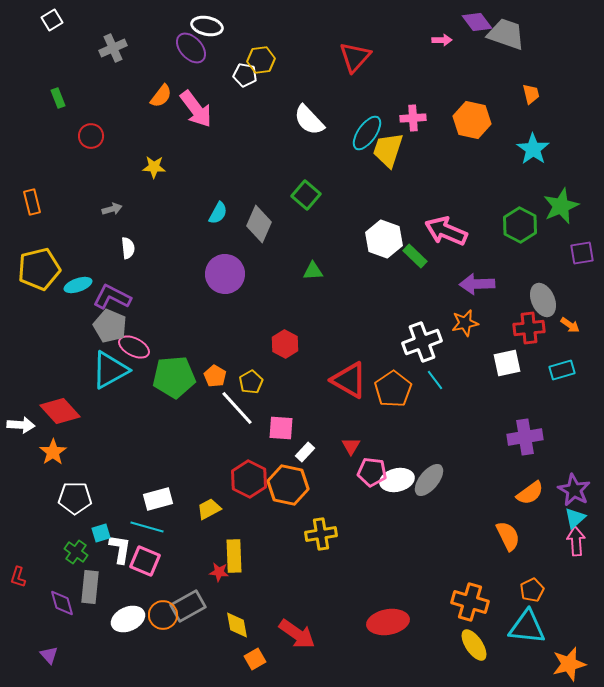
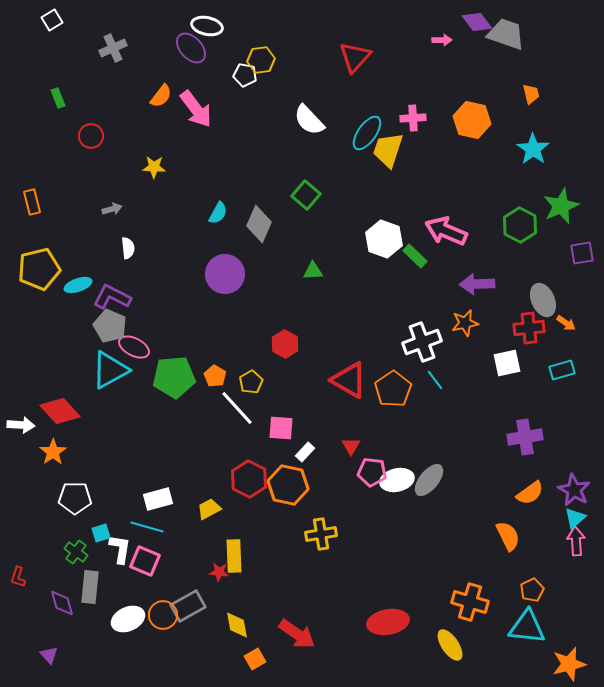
orange arrow at (570, 325): moved 4 px left, 2 px up
yellow ellipse at (474, 645): moved 24 px left
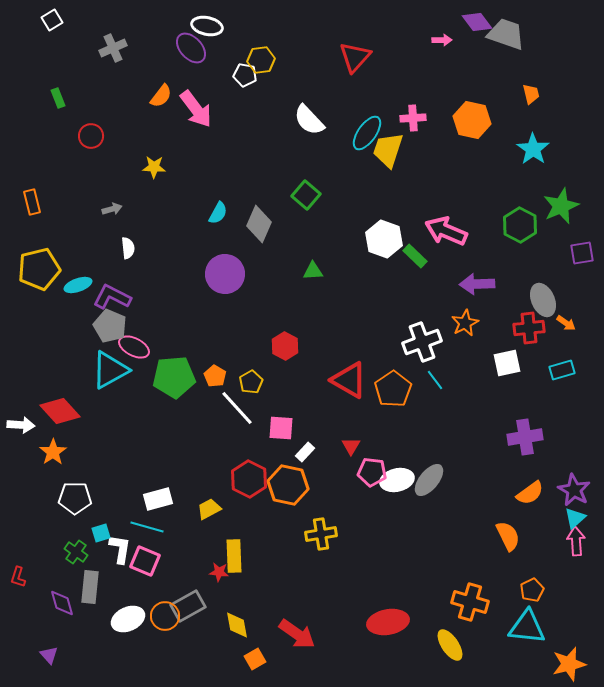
orange star at (465, 323): rotated 16 degrees counterclockwise
red hexagon at (285, 344): moved 2 px down
orange circle at (163, 615): moved 2 px right, 1 px down
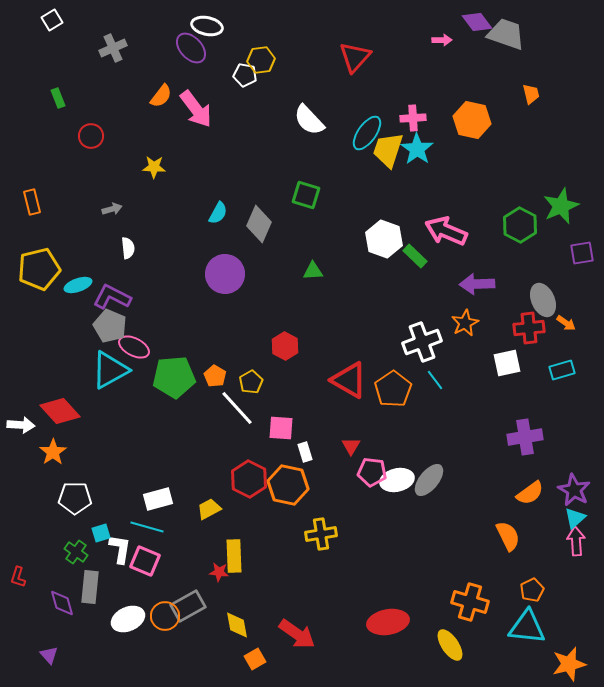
cyan star at (533, 149): moved 116 px left
green square at (306, 195): rotated 24 degrees counterclockwise
white rectangle at (305, 452): rotated 60 degrees counterclockwise
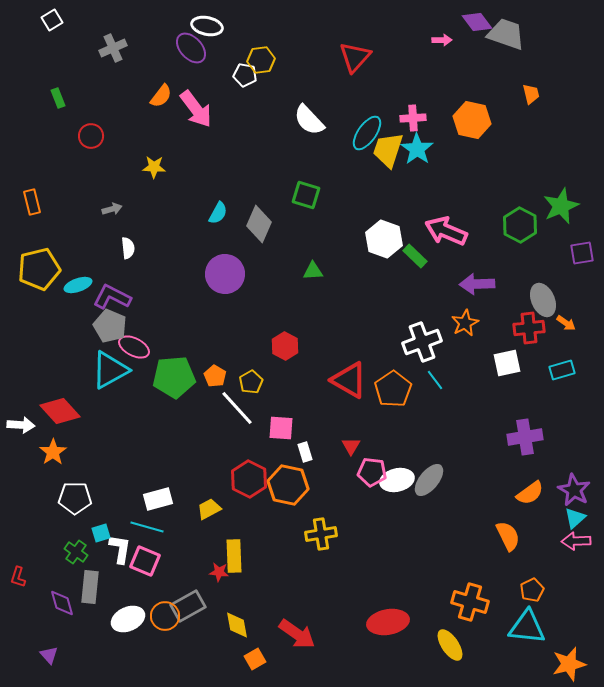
pink arrow at (576, 541): rotated 88 degrees counterclockwise
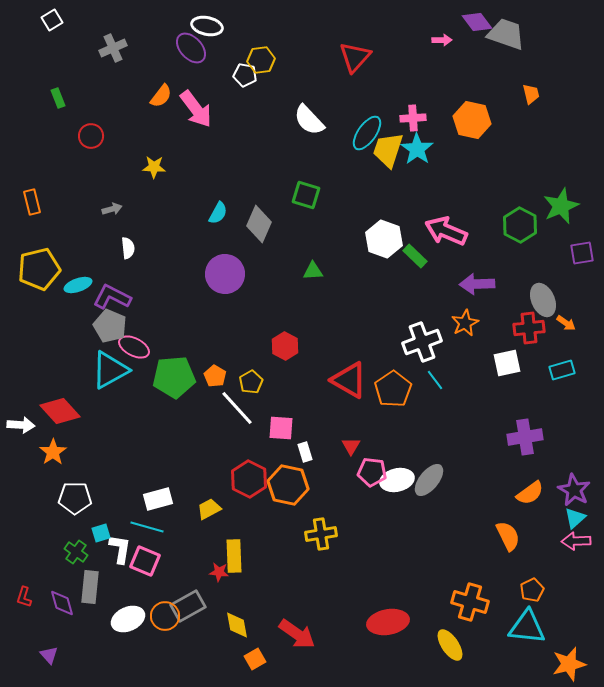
red L-shape at (18, 577): moved 6 px right, 20 px down
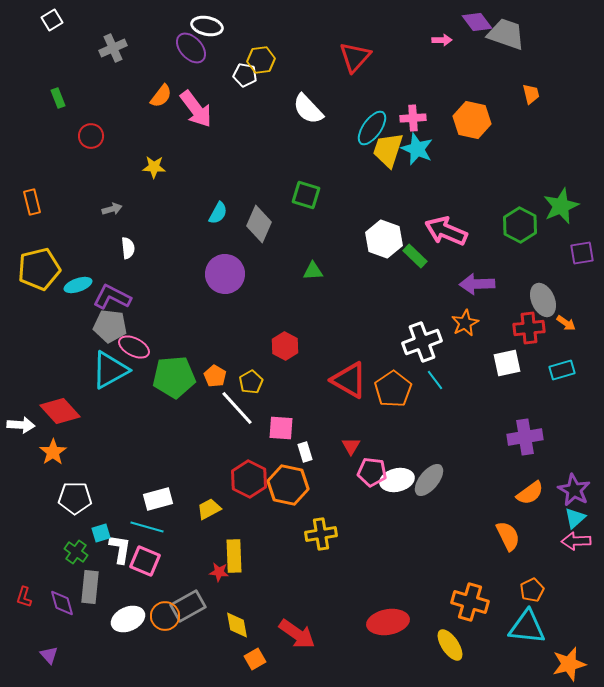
white semicircle at (309, 120): moved 1 px left, 11 px up
cyan ellipse at (367, 133): moved 5 px right, 5 px up
cyan star at (417, 149): rotated 12 degrees counterclockwise
gray pentagon at (110, 326): rotated 16 degrees counterclockwise
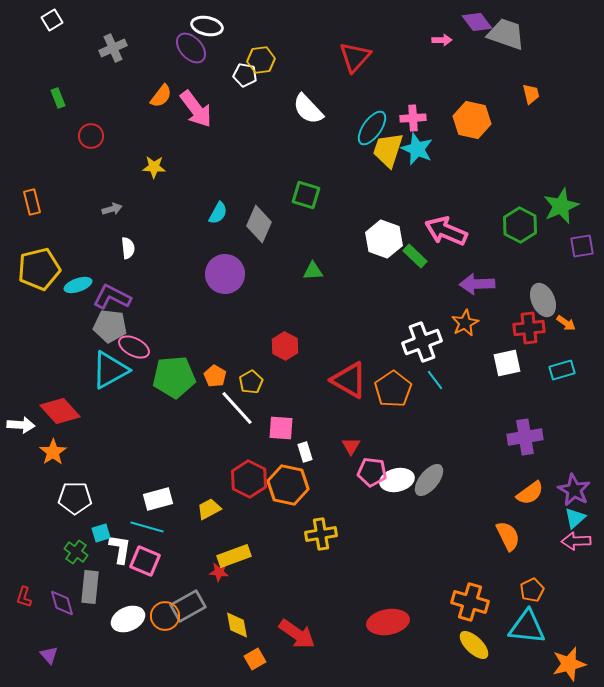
purple square at (582, 253): moved 7 px up
yellow rectangle at (234, 556): rotated 72 degrees clockwise
yellow ellipse at (450, 645): moved 24 px right; rotated 12 degrees counterclockwise
